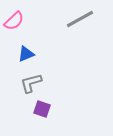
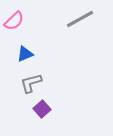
blue triangle: moved 1 px left
purple square: rotated 30 degrees clockwise
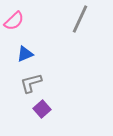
gray line: rotated 36 degrees counterclockwise
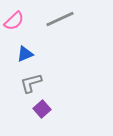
gray line: moved 20 px left; rotated 40 degrees clockwise
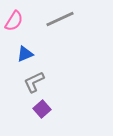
pink semicircle: rotated 15 degrees counterclockwise
gray L-shape: moved 3 px right, 1 px up; rotated 10 degrees counterclockwise
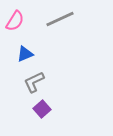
pink semicircle: moved 1 px right
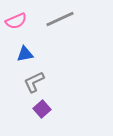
pink semicircle: moved 1 px right; rotated 35 degrees clockwise
blue triangle: rotated 12 degrees clockwise
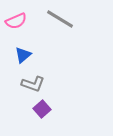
gray line: rotated 56 degrees clockwise
blue triangle: moved 2 px left, 1 px down; rotated 30 degrees counterclockwise
gray L-shape: moved 1 px left, 2 px down; rotated 135 degrees counterclockwise
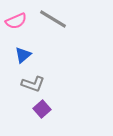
gray line: moved 7 px left
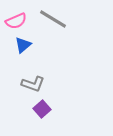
blue triangle: moved 10 px up
